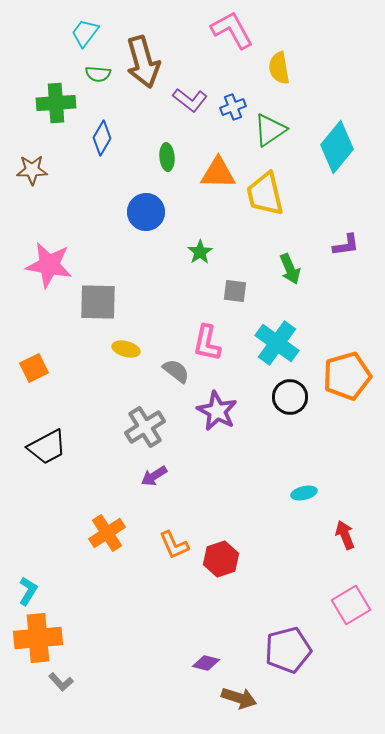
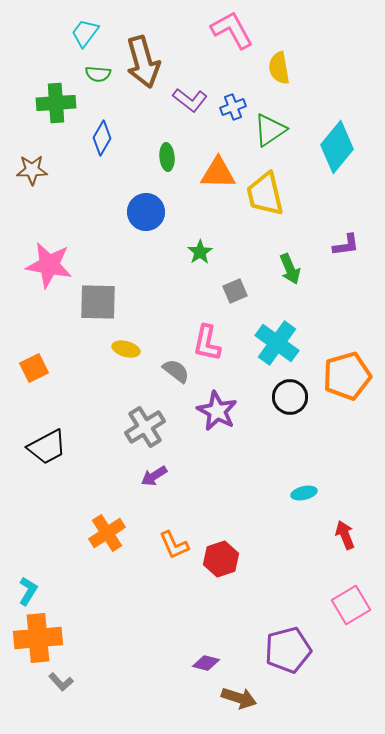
gray square at (235, 291): rotated 30 degrees counterclockwise
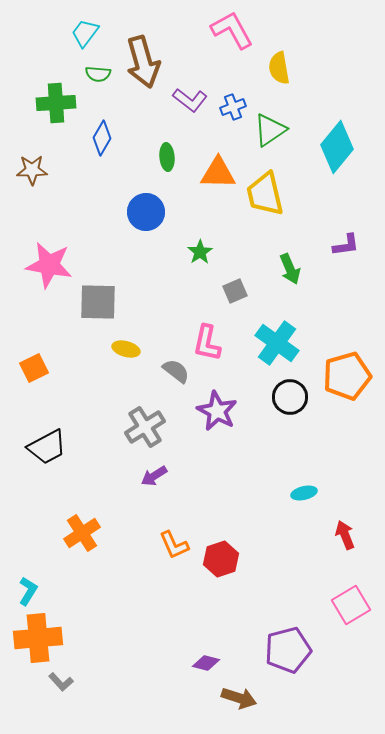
orange cross at (107, 533): moved 25 px left
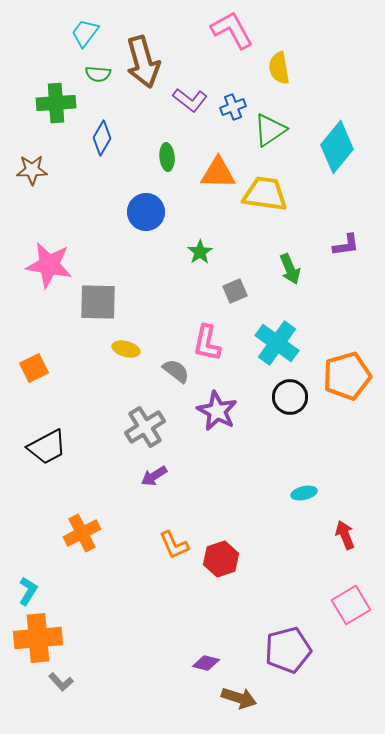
yellow trapezoid at (265, 194): rotated 111 degrees clockwise
orange cross at (82, 533): rotated 6 degrees clockwise
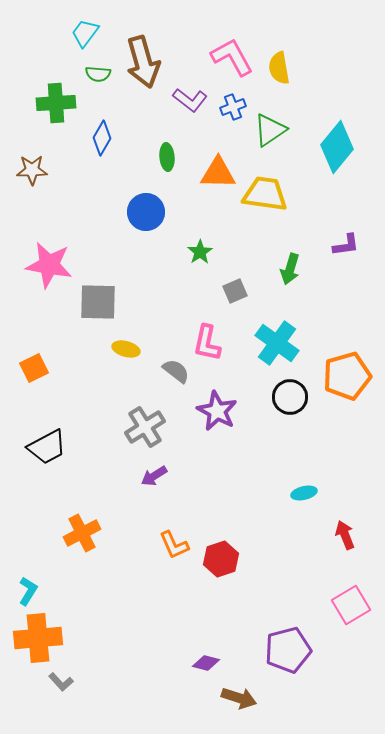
pink L-shape at (232, 30): moved 27 px down
green arrow at (290, 269): rotated 40 degrees clockwise
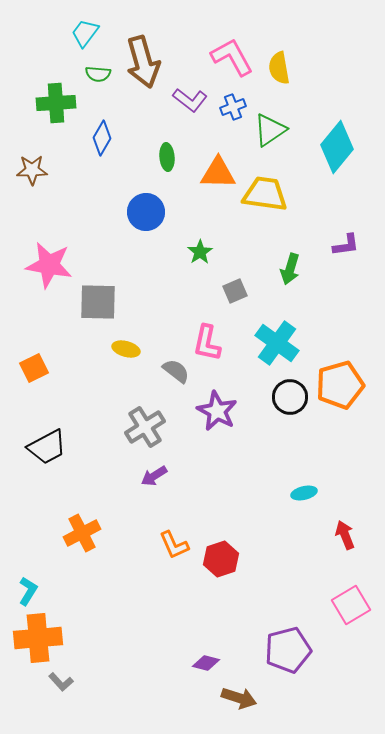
orange pentagon at (347, 376): moved 7 px left, 9 px down
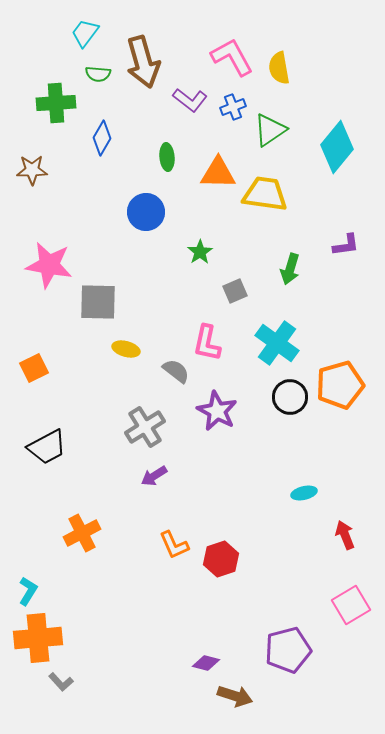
brown arrow at (239, 698): moved 4 px left, 2 px up
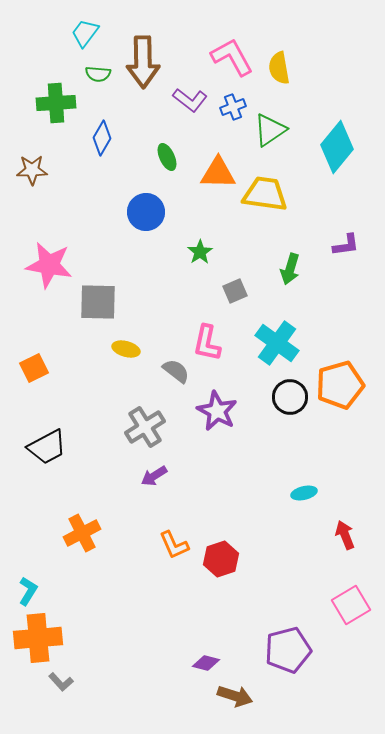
brown arrow at (143, 62): rotated 15 degrees clockwise
green ellipse at (167, 157): rotated 20 degrees counterclockwise
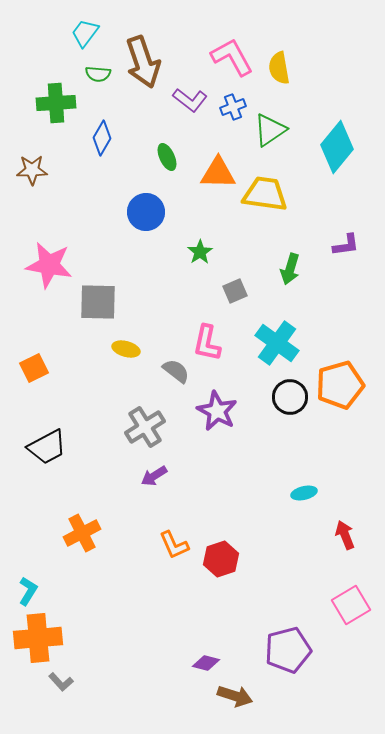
brown arrow at (143, 62): rotated 18 degrees counterclockwise
